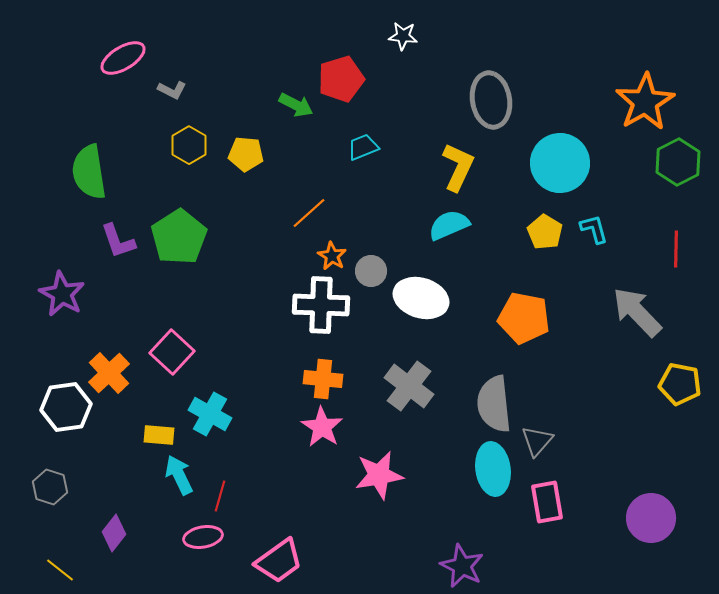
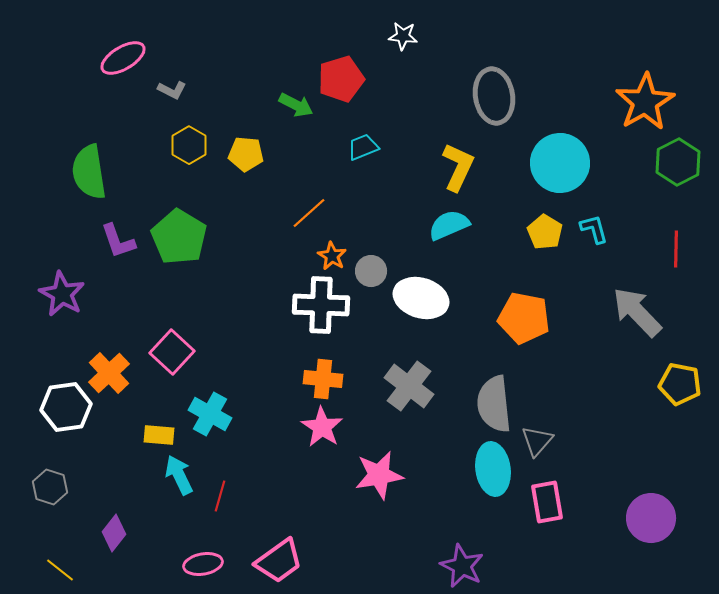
gray ellipse at (491, 100): moved 3 px right, 4 px up
green pentagon at (179, 237): rotated 8 degrees counterclockwise
pink ellipse at (203, 537): moved 27 px down
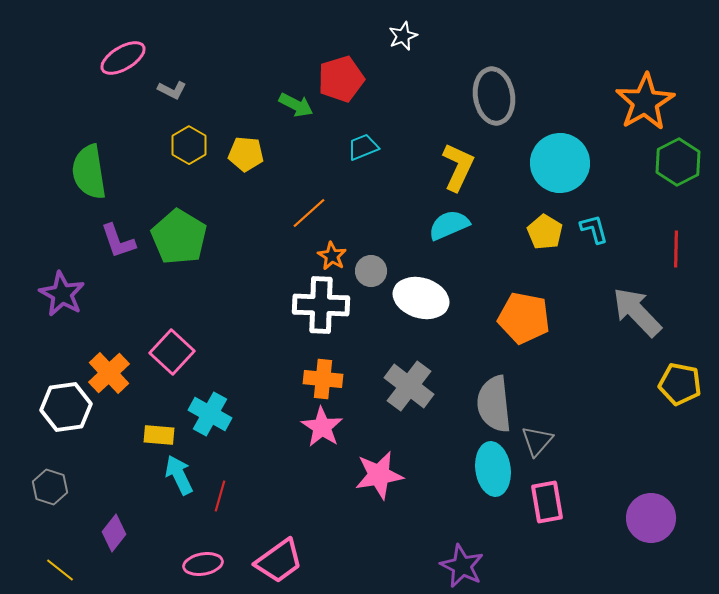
white star at (403, 36): rotated 28 degrees counterclockwise
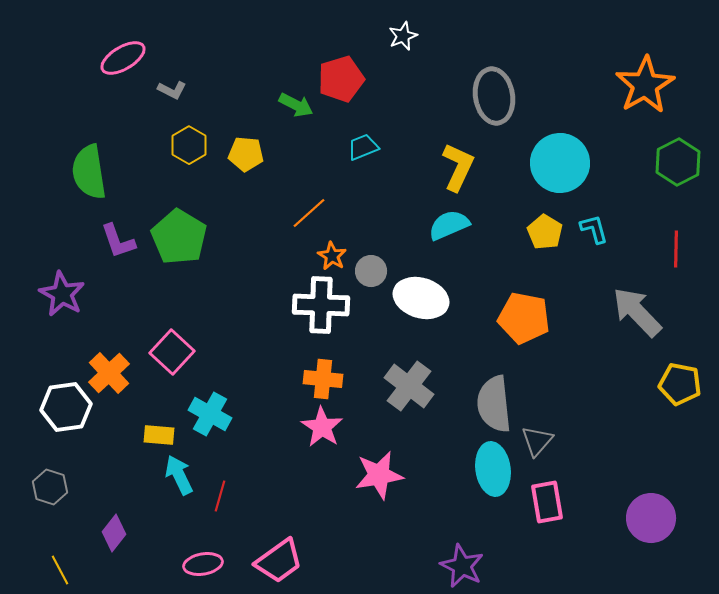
orange star at (645, 102): moved 17 px up
yellow line at (60, 570): rotated 24 degrees clockwise
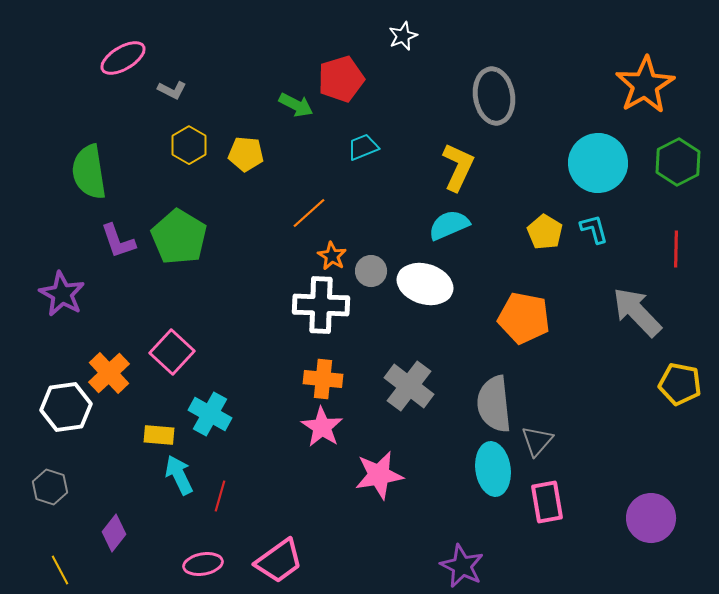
cyan circle at (560, 163): moved 38 px right
white ellipse at (421, 298): moved 4 px right, 14 px up
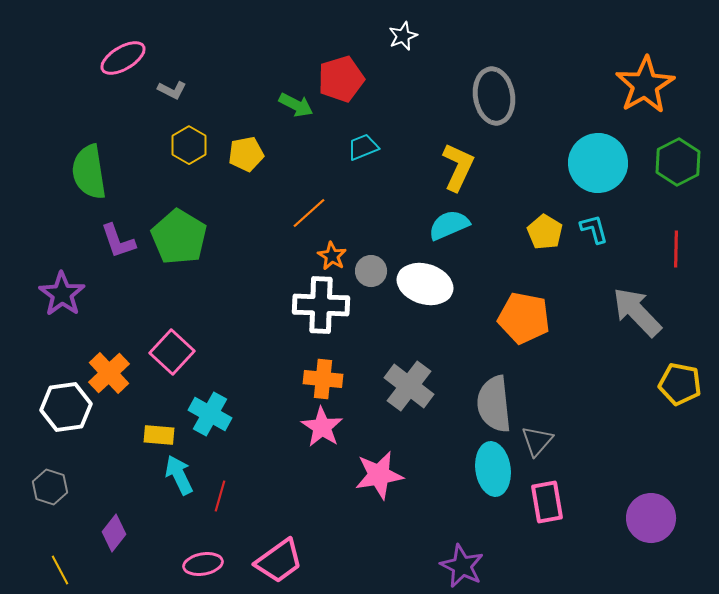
yellow pentagon at (246, 154): rotated 16 degrees counterclockwise
purple star at (62, 294): rotated 6 degrees clockwise
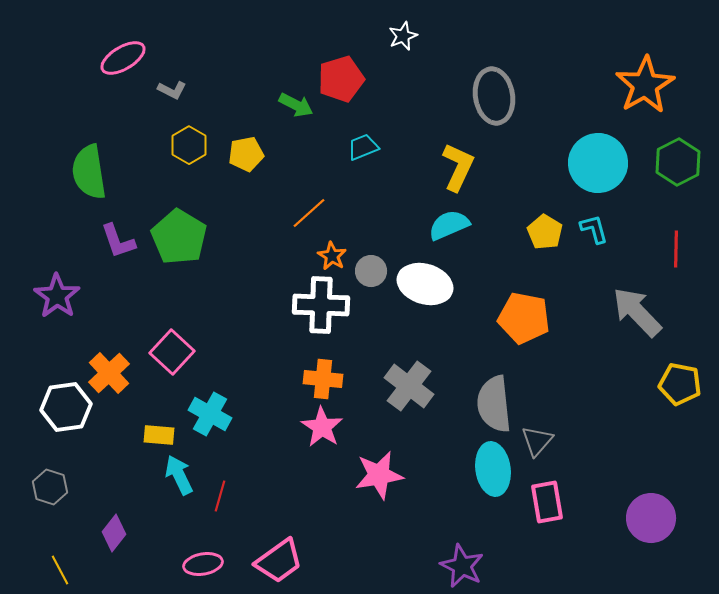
purple star at (62, 294): moved 5 px left, 2 px down
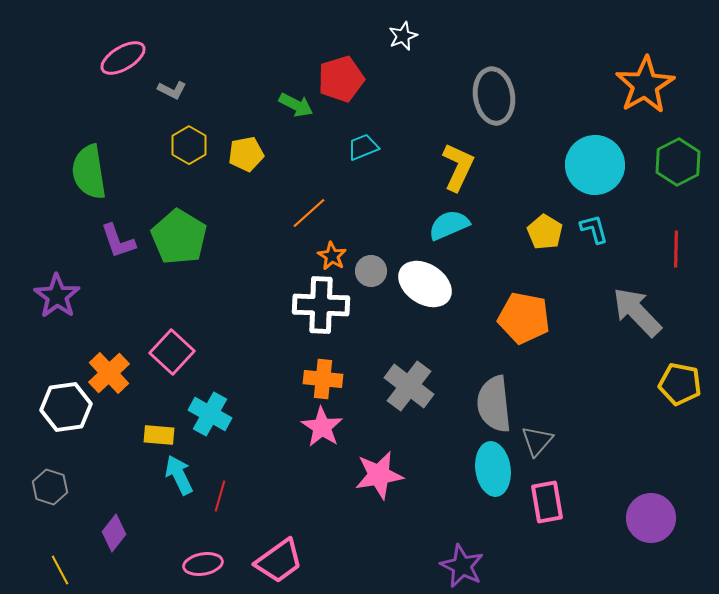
cyan circle at (598, 163): moved 3 px left, 2 px down
white ellipse at (425, 284): rotated 16 degrees clockwise
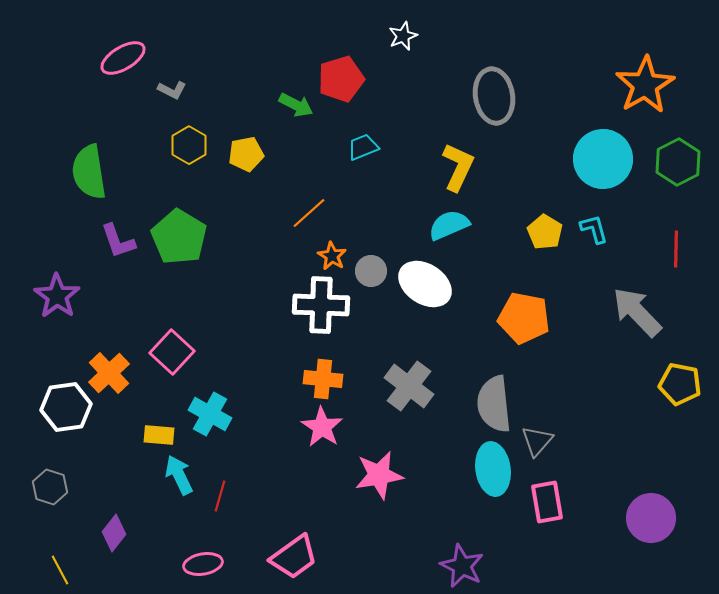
cyan circle at (595, 165): moved 8 px right, 6 px up
pink trapezoid at (279, 561): moved 15 px right, 4 px up
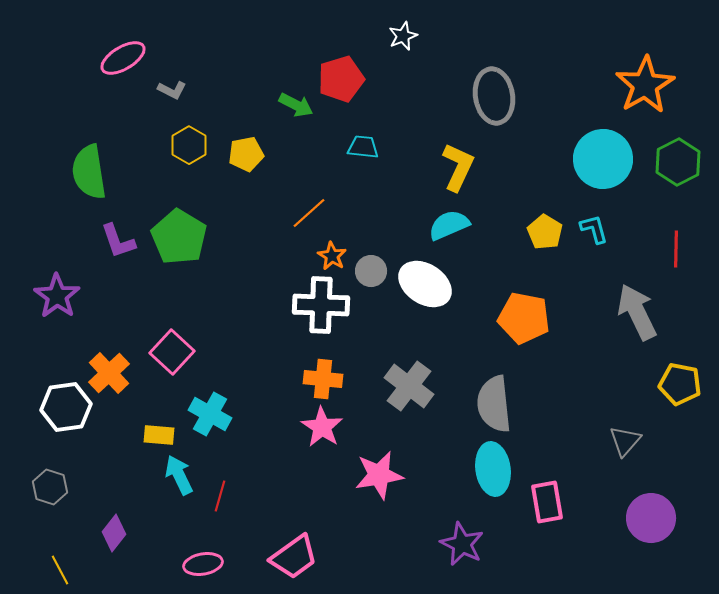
cyan trapezoid at (363, 147): rotated 28 degrees clockwise
gray arrow at (637, 312): rotated 18 degrees clockwise
gray triangle at (537, 441): moved 88 px right
purple star at (462, 566): moved 22 px up
